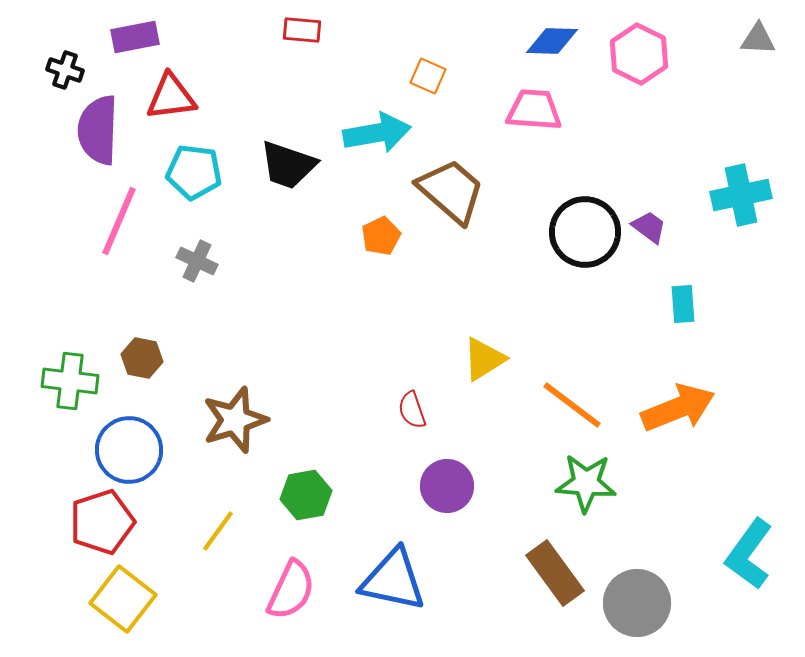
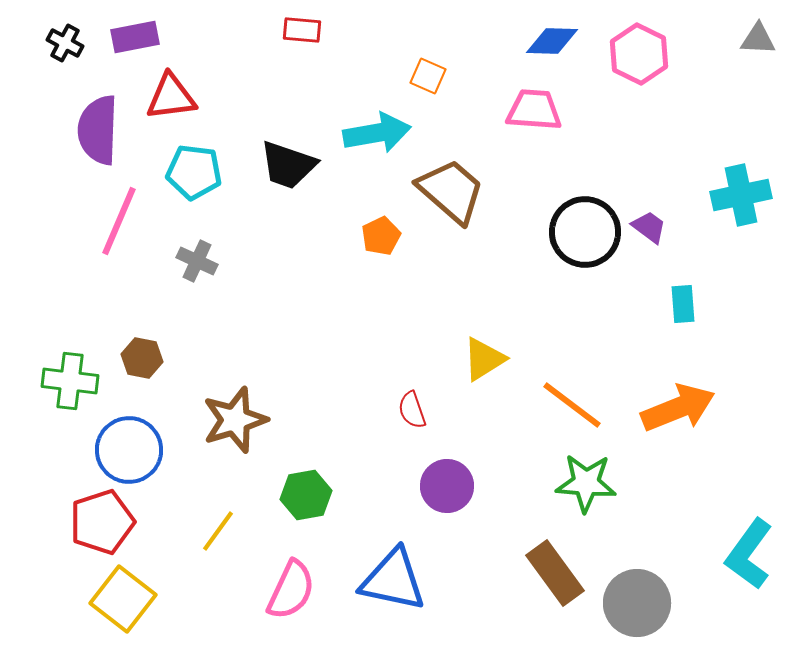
black cross: moved 27 px up; rotated 9 degrees clockwise
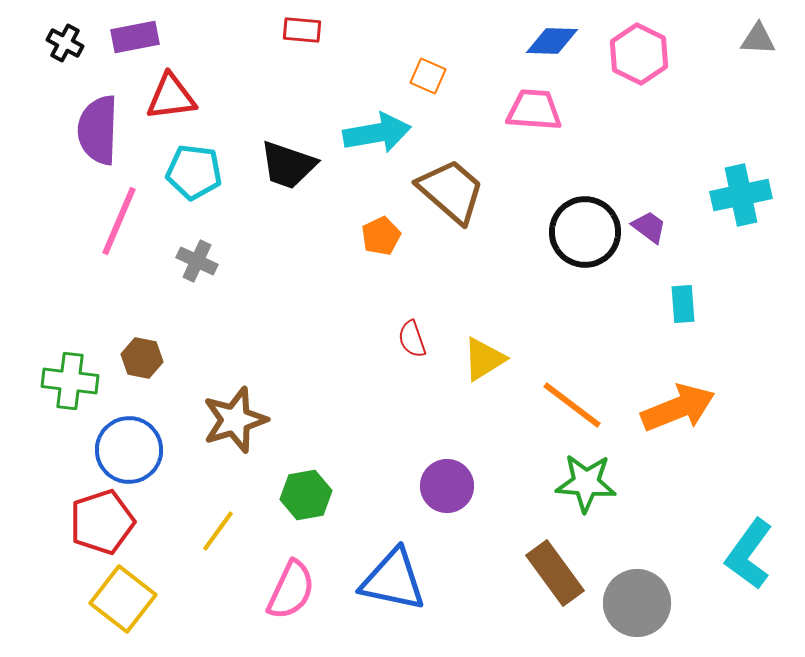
red semicircle: moved 71 px up
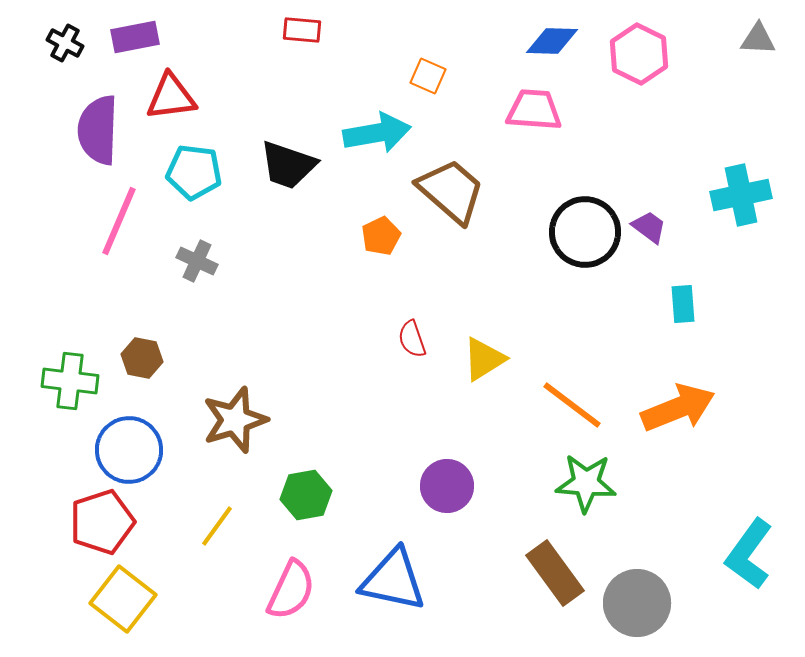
yellow line: moved 1 px left, 5 px up
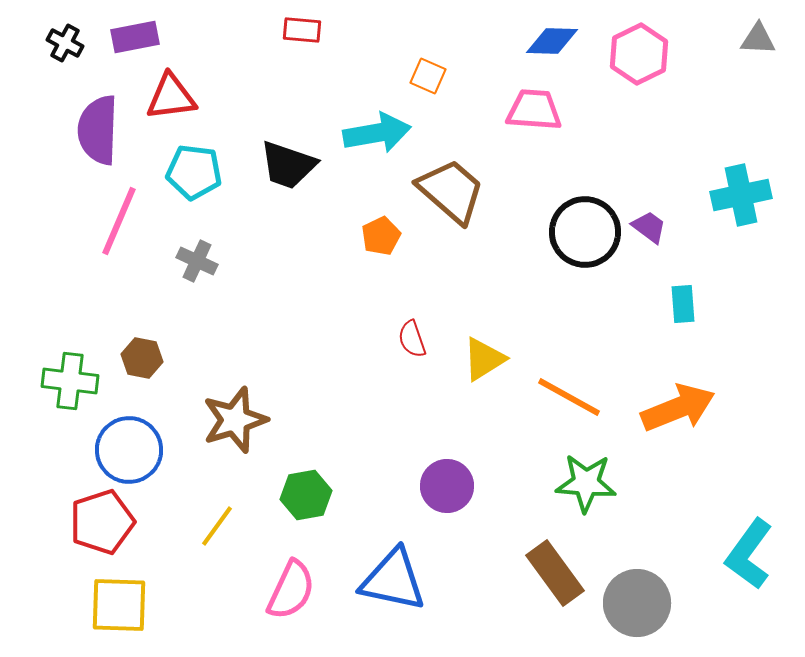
pink hexagon: rotated 8 degrees clockwise
orange line: moved 3 px left, 8 px up; rotated 8 degrees counterclockwise
yellow square: moved 4 px left, 6 px down; rotated 36 degrees counterclockwise
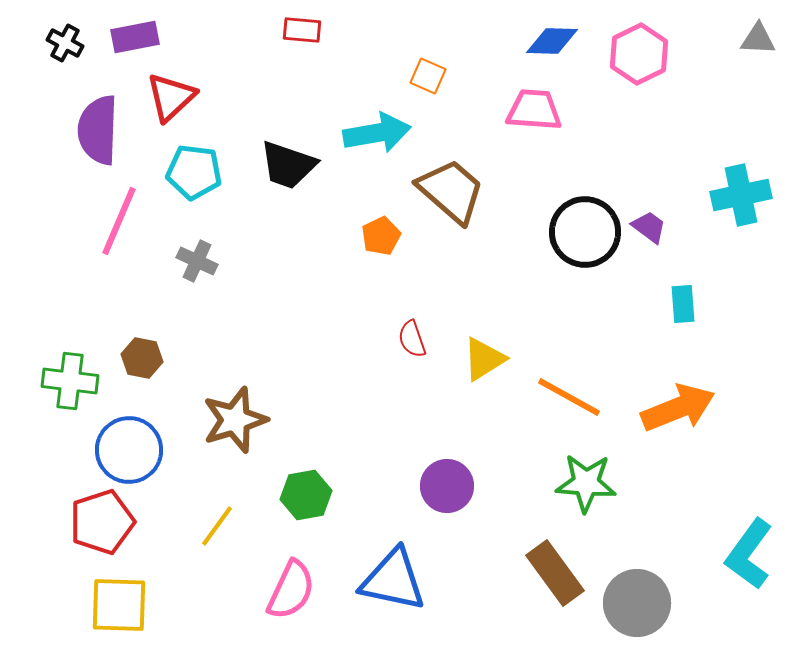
red triangle: rotated 36 degrees counterclockwise
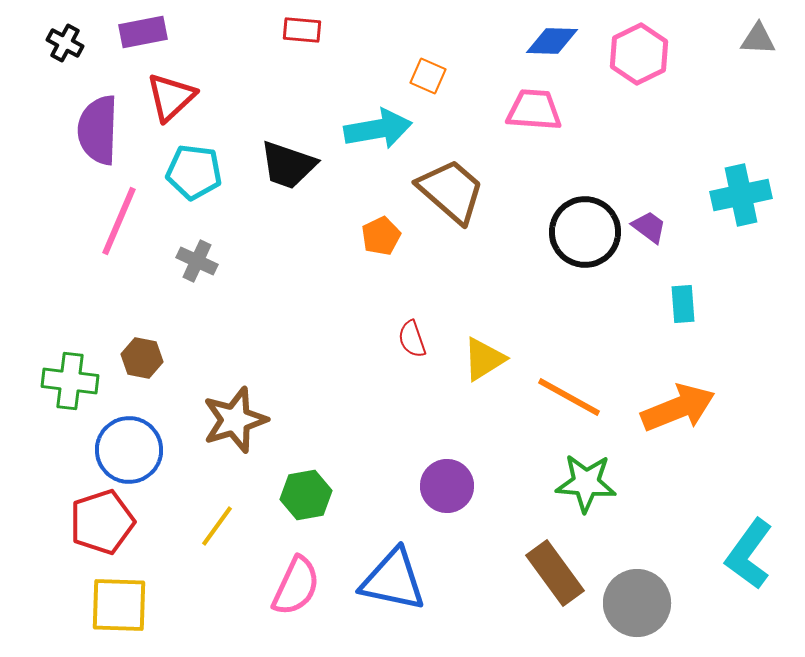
purple rectangle: moved 8 px right, 5 px up
cyan arrow: moved 1 px right, 4 px up
pink semicircle: moved 5 px right, 4 px up
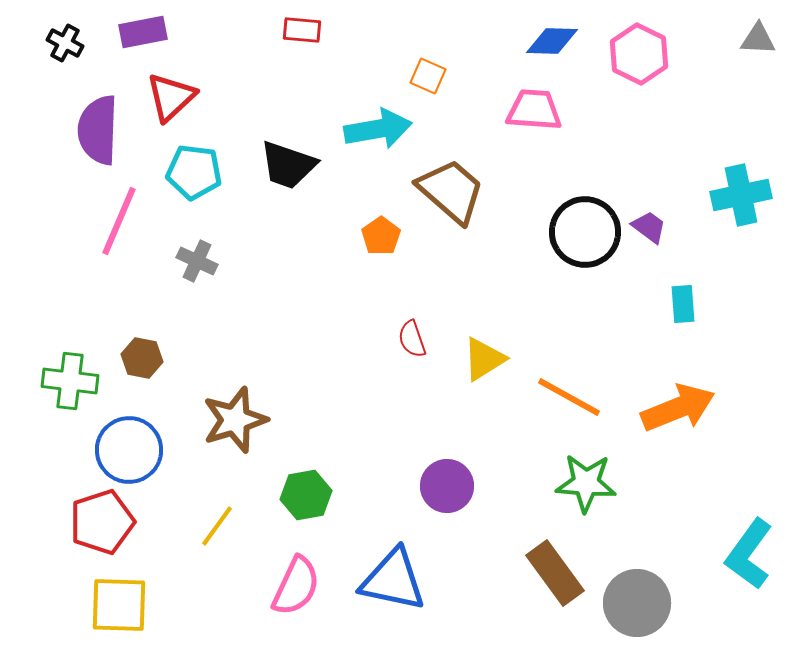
pink hexagon: rotated 8 degrees counterclockwise
orange pentagon: rotated 9 degrees counterclockwise
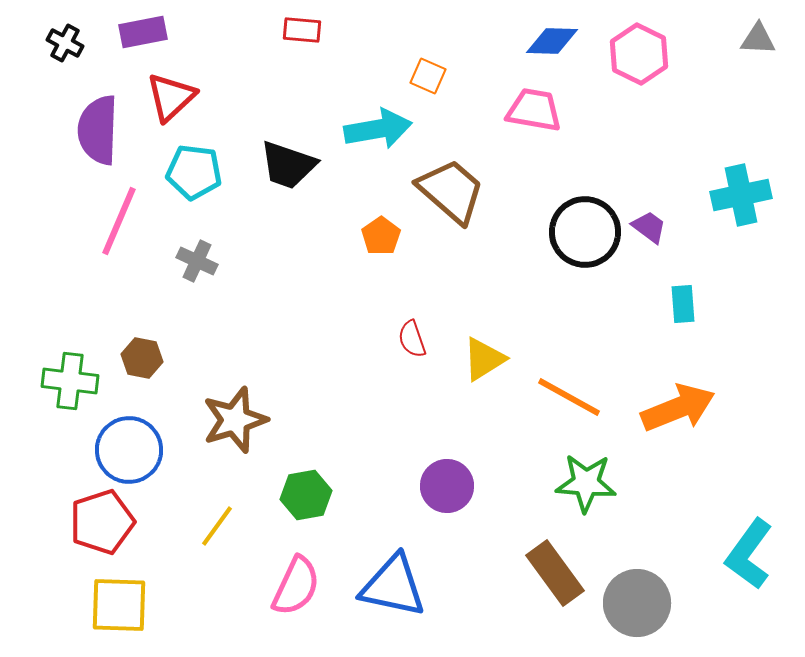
pink trapezoid: rotated 6 degrees clockwise
blue triangle: moved 6 px down
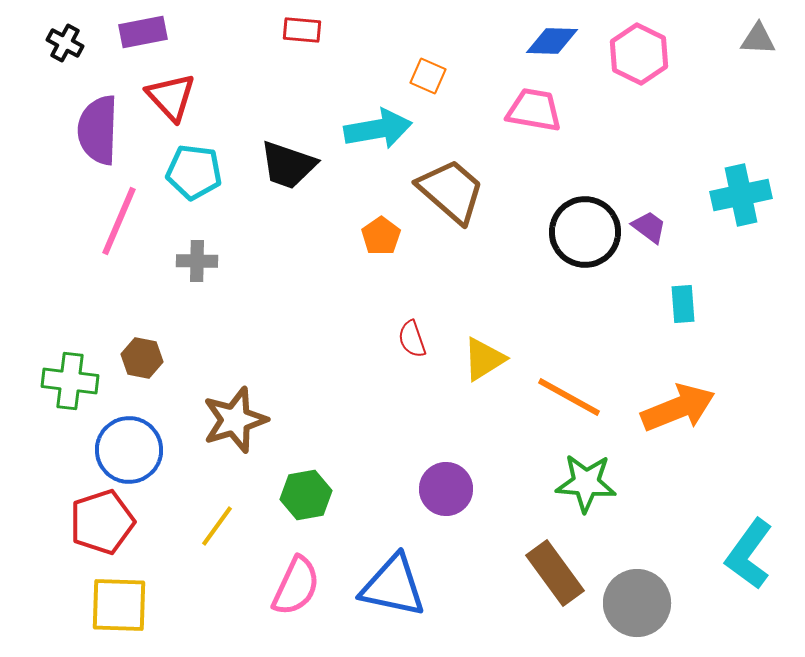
red triangle: rotated 30 degrees counterclockwise
gray cross: rotated 24 degrees counterclockwise
purple circle: moved 1 px left, 3 px down
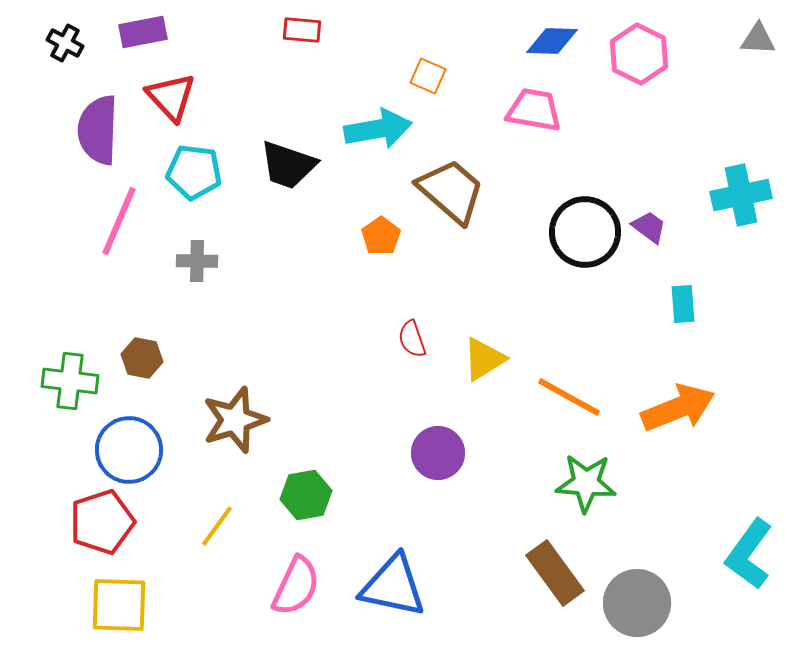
purple circle: moved 8 px left, 36 px up
